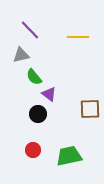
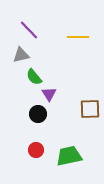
purple line: moved 1 px left
purple triangle: rotated 21 degrees clockwise
red circle: moved 3 px right
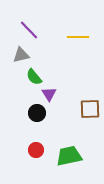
black circle: moved 1 px left, 1 px up
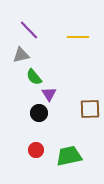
black circle: moved 2 px right
